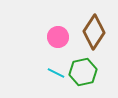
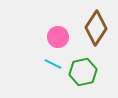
brown diamond: moved 2 px right, 4 px up
cyan line: moved 3 px left, 9 px up
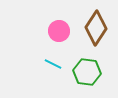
pink circle: moved 1 px right, 6 px up
green hexagon: moved 4 px right; rotated 20 degrees clockwise
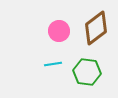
brown diamond: rotated 20 degrees clockwise
cyan line: rotated 36 degrees counterclockwise
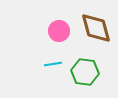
brown diamond: rotated 68 degrees counterclockwise
green hexagon: moved 2 px left
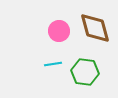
brown diamond: moved 1 px left
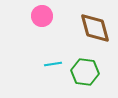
pink circle: moved 17 px left, 15 px up
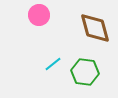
pink circle: moved 3 px left, 1 px up
cyan line: rotated 30 degrees counterclockwise
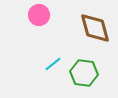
green hexagon: moved 1 px left, 1 px down
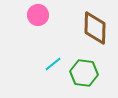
pink circle: moved 1 px left
brown diamond: rotated 16 degrees clockwise
